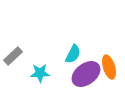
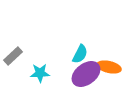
cyan semicircle: moved 7 px right
orange ellipse: rotated 60 degrees counterclockwise
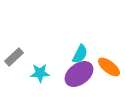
gray rectangle: moved 1 px right, 1 px down
orange ellipse: rotated 25 degrees clockwise
purple ellipse: moved 7 px left
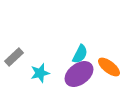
cyan star: rotated 12 degrees counterclockwise
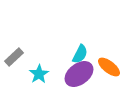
cyan star: moved 1 px left, 1 px down; rotated 18 degrees counterclockwise
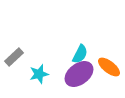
cyan star: rotated 18 degrees clockwise
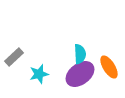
cyan semicircle: rotated 30 degrees counterclockwise
orange ellipse: rotated 20 degrees clockwise
purple ellipse: moved 1 px right
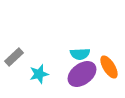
cyan semicircle: rotated 90 degrees clockwise
purple ellipse: moved 2 px right
